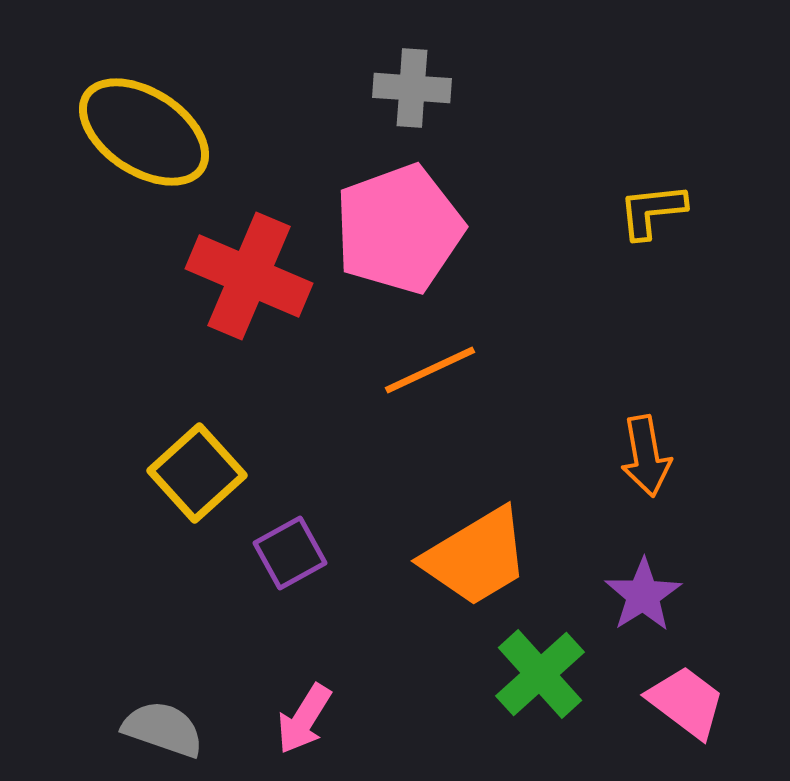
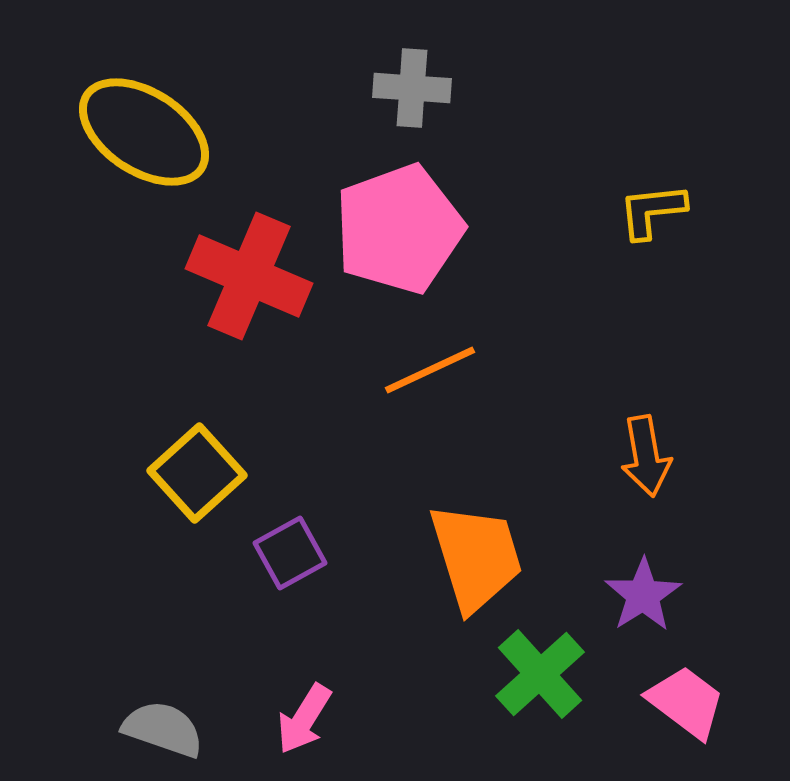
orange trapezoid: rotated 76 degrees counterclockwise
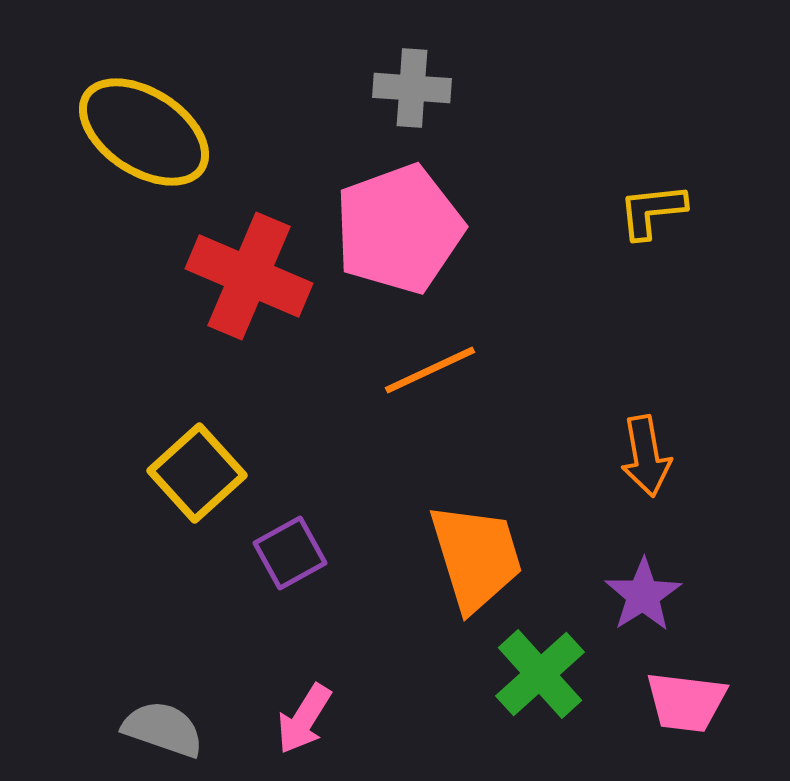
pink trapezoid: rotated 150 degrees clockwise
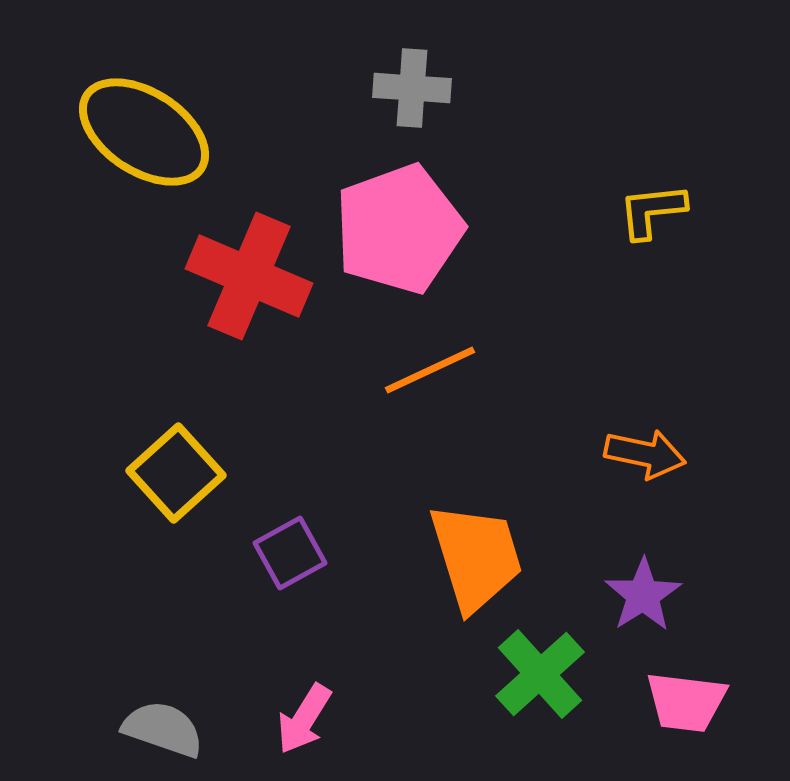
orange arrow: moved 1 px left, 2 px up; rotated 68 degrees counterclockwise
yellow square: moved 21 px left
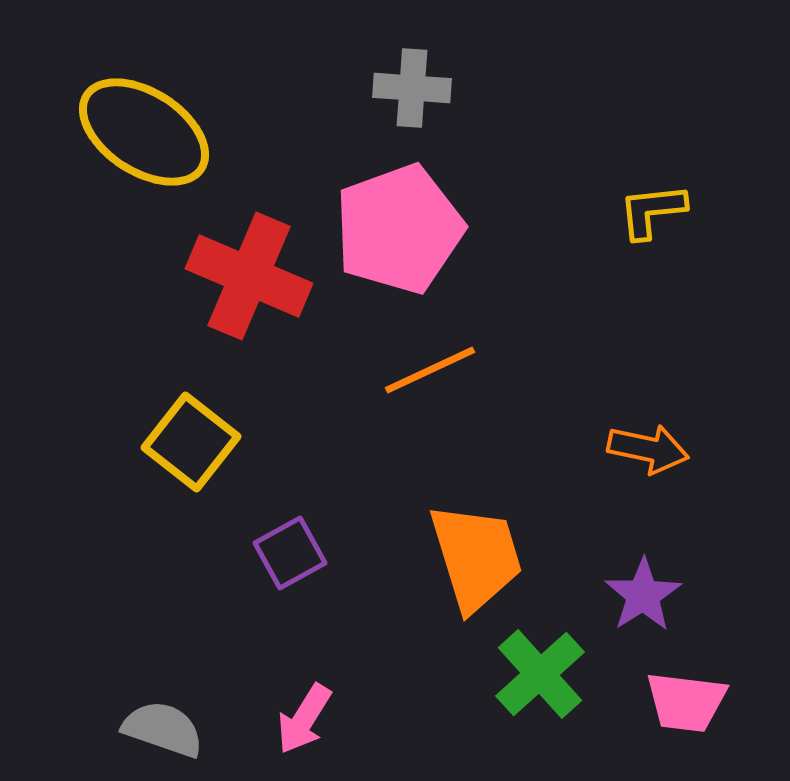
orange arrow: moved 3 px right, 5 px up
yellow square: moved 15 px right, 31 px up; rotated 10 degrees counterclockwise
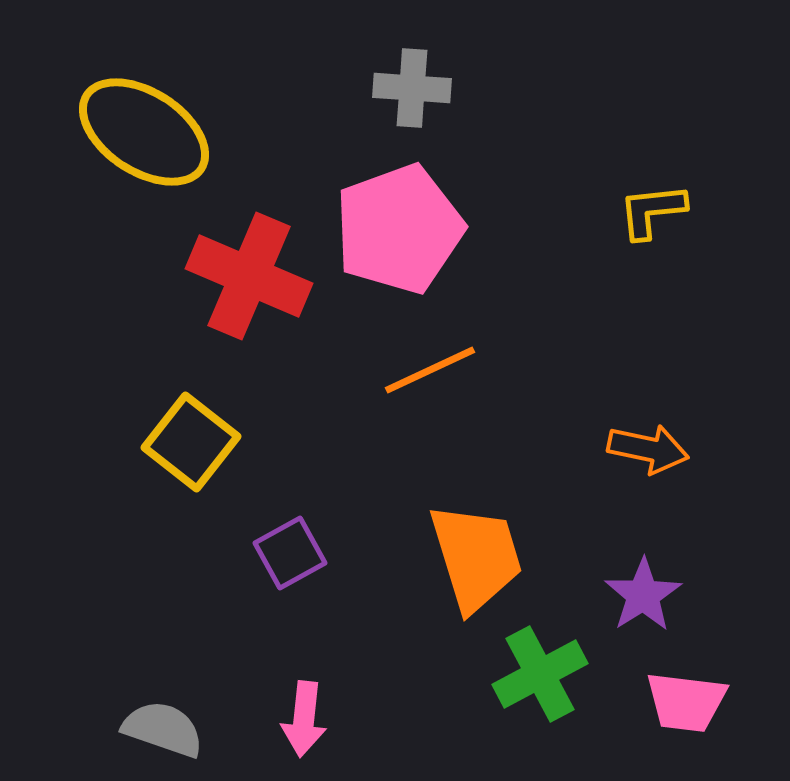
green cross: rotated 14 degrees clockwise
pink arrow: rotated 26 degrees counterclockwise
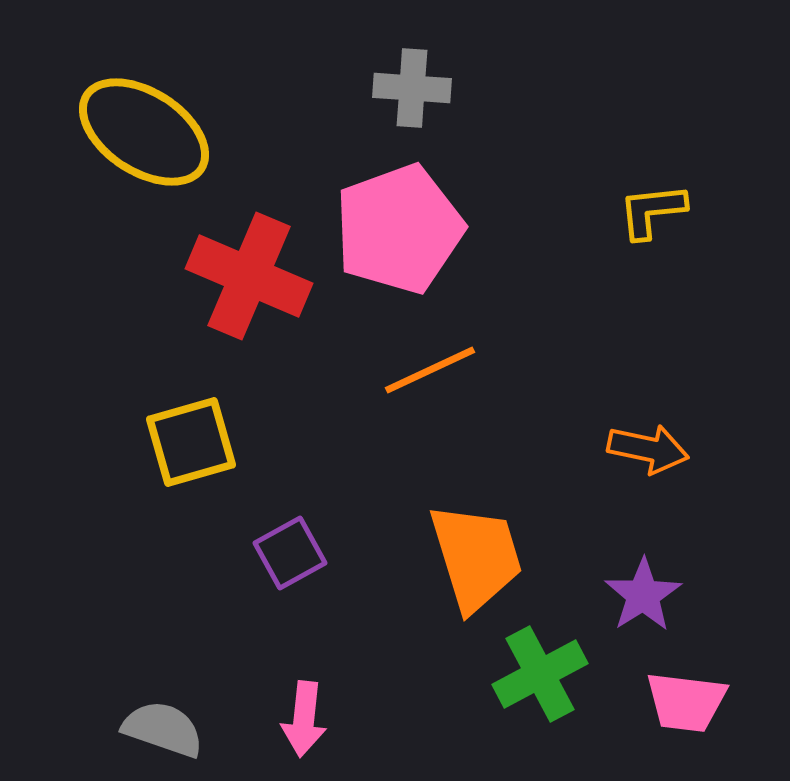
yellow square: rotated 36 degrees clockwise
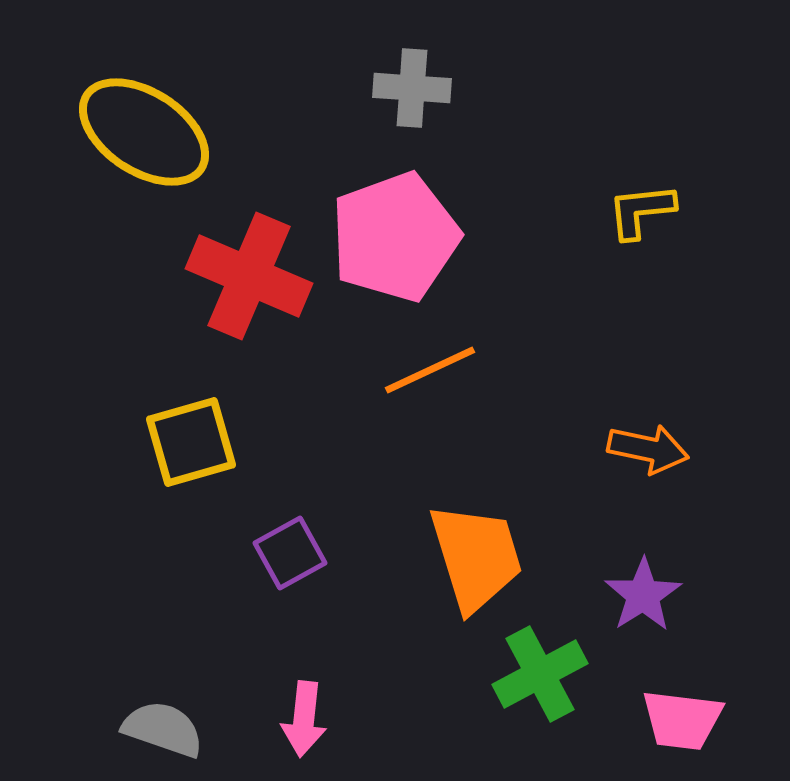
yellow L-shape: moved 11 px left
pink pentagon: moved 4 px left, 8 px down
pink trapezoid: moved 4 px left, 18 px down
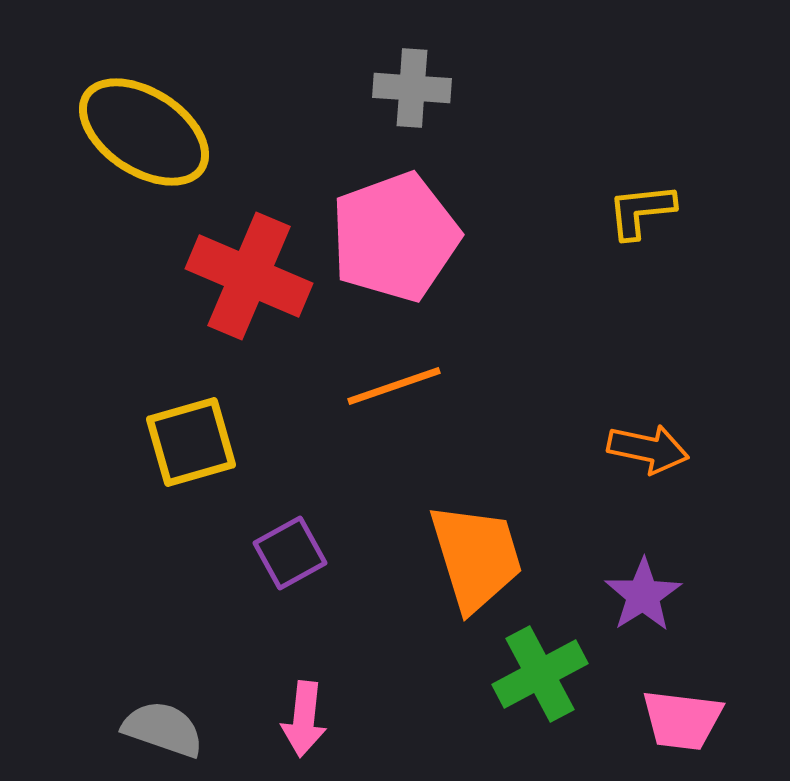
orange line: moved 36 px left, 16 px down; rotated 6 degrees clockwise
